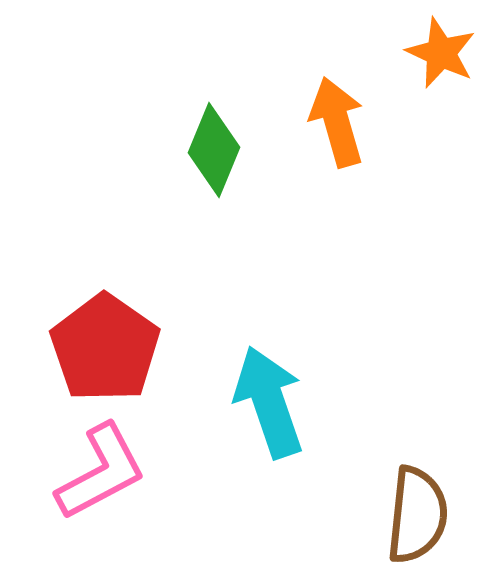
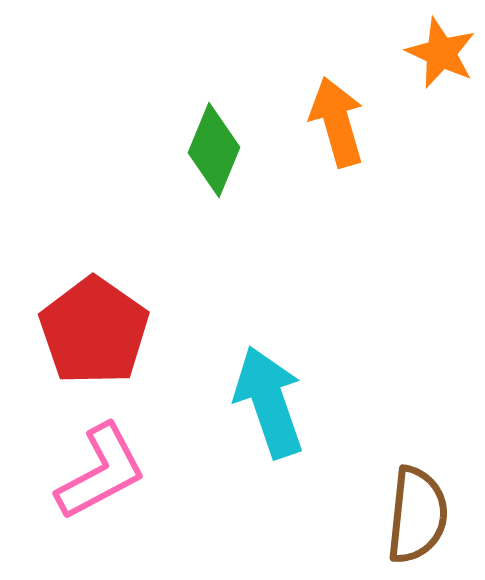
red pentagon: moved 11 px left, 17 px up
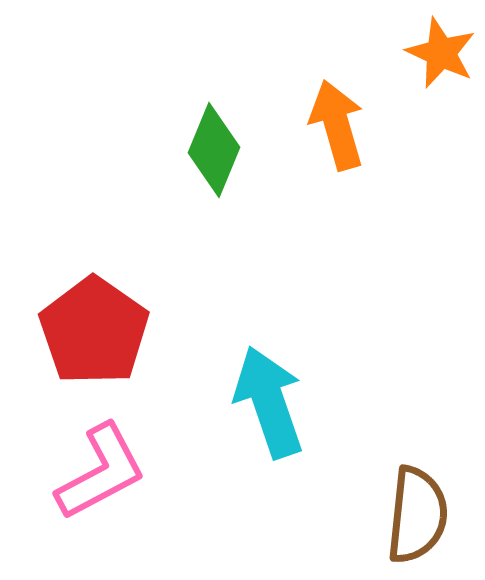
orange arrow: moved 3 px down
